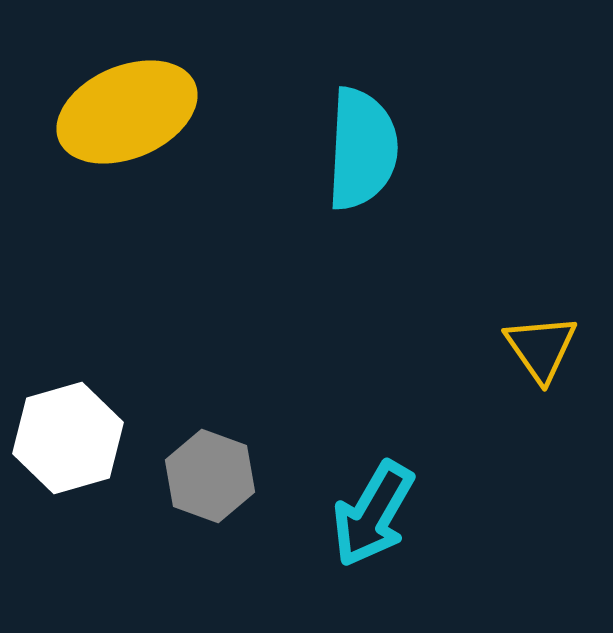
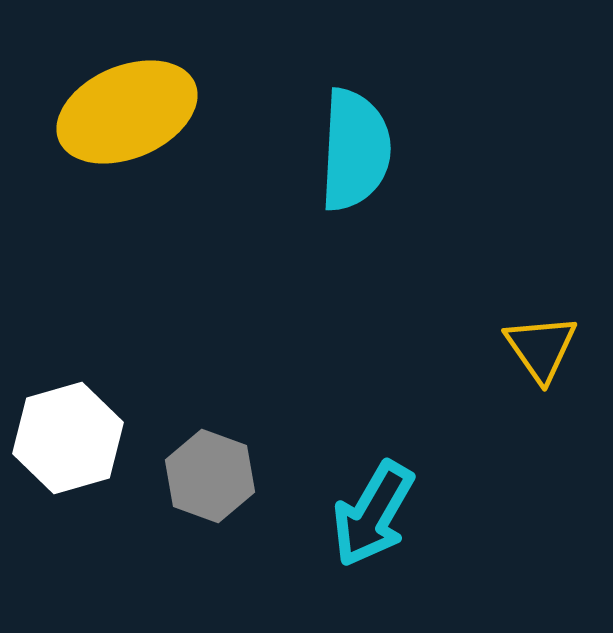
cyan semicircle: moved 7 px left, 1 px down
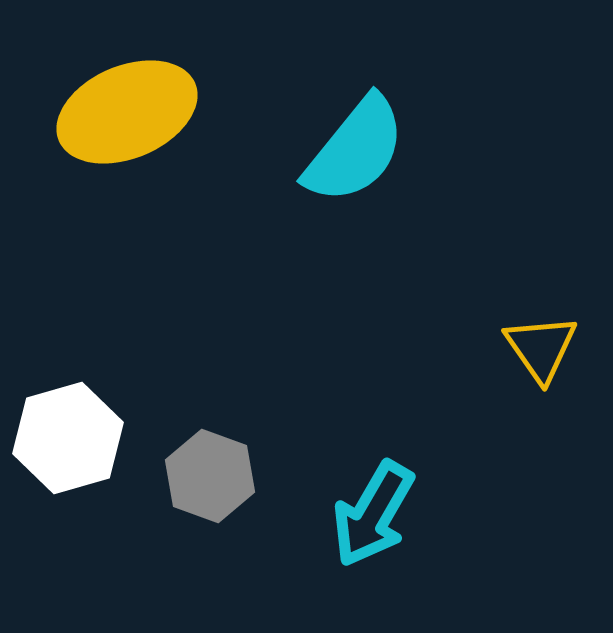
cyan semicircle: rotated 36 degrees clockwise
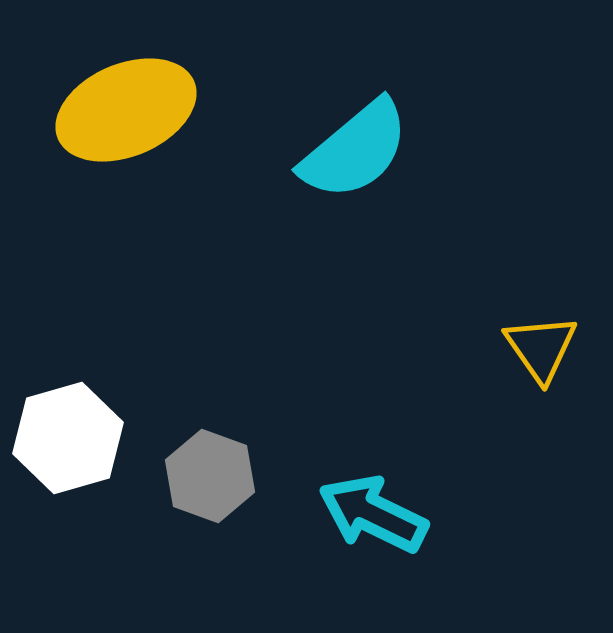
yellow ellipse: moved 1 px left, 2 px up
cyan semicircle: rotated 11 degrees clockwise
cyan arrow: rotated 86 degrees clockwise
